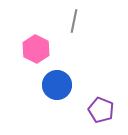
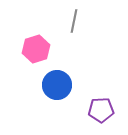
pink hexagon: rotated 16 degrees clockwise
purple pentagon: rotated 25 degrees counterclockwise
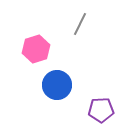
gray line: moved 6 px right, 3 px down; rotated 15 degrees clockwise
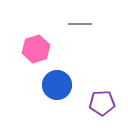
gray line: rotated 65 degrees clockwise
purple pentagon: moved 1 px right, 7 px up
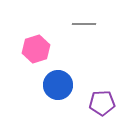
gray line: moved 4 px right
blue circle: moved 1 px right
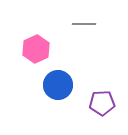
pink hexagon: rotated 8 degrees counterclockwise
